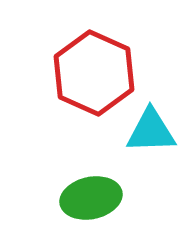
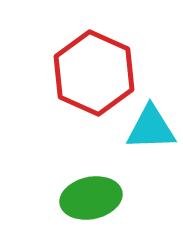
cyan triangle: moved 3 px up
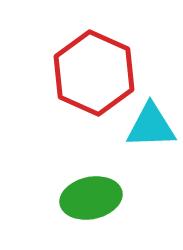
cyan triangle: moved 2 px up
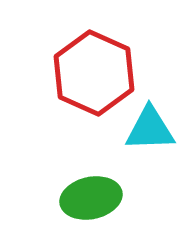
cyan triangle: moved 1 px left, 3 px down
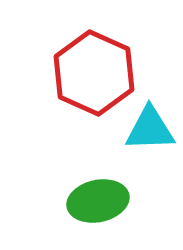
green ellipse: moved 7 px right, 3 px down
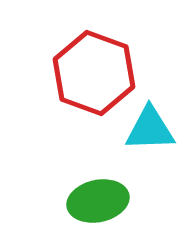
red hexagon: rotated 4 degrees counterclockwise
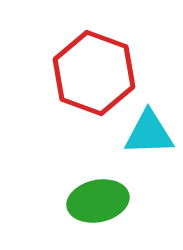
cyan triangle: moved 1 px left, 4 px down
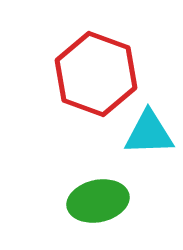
red hexagon: moved 2 px right, 1 px down
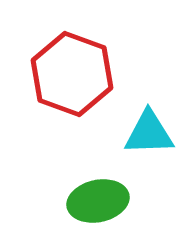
red hexagon: moved 24 px left
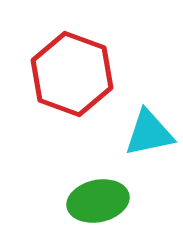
cyan triangle: rotated 10 degrees counterclockwise
